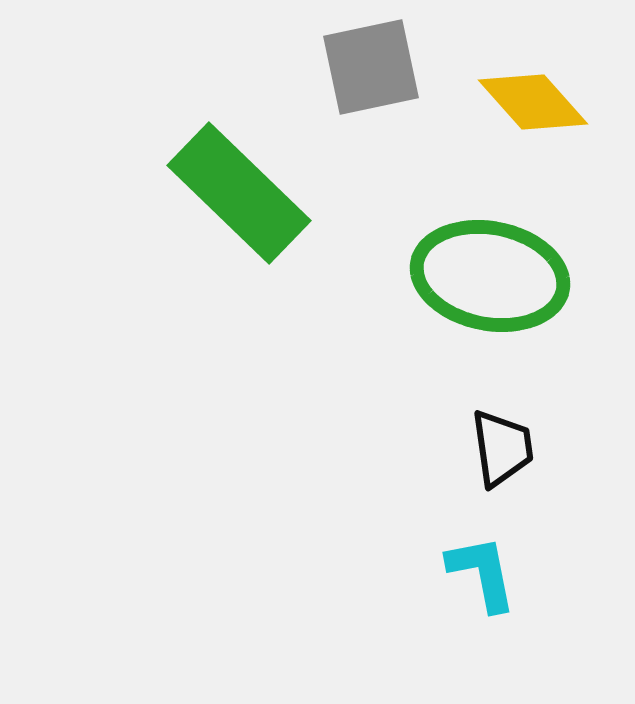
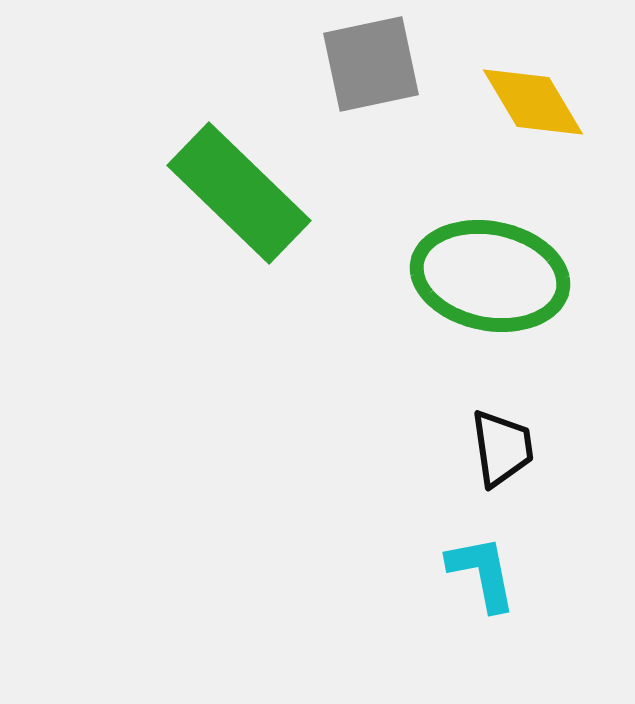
gray square: moved 3 px up
yellow diamond: rotated 11 degrees clockwise
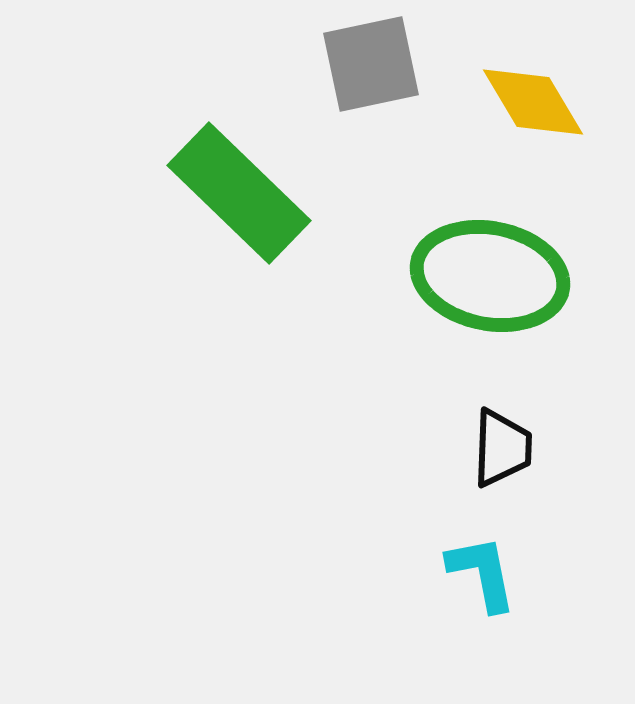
black trapezoid: rotated 10 degrees clockwise
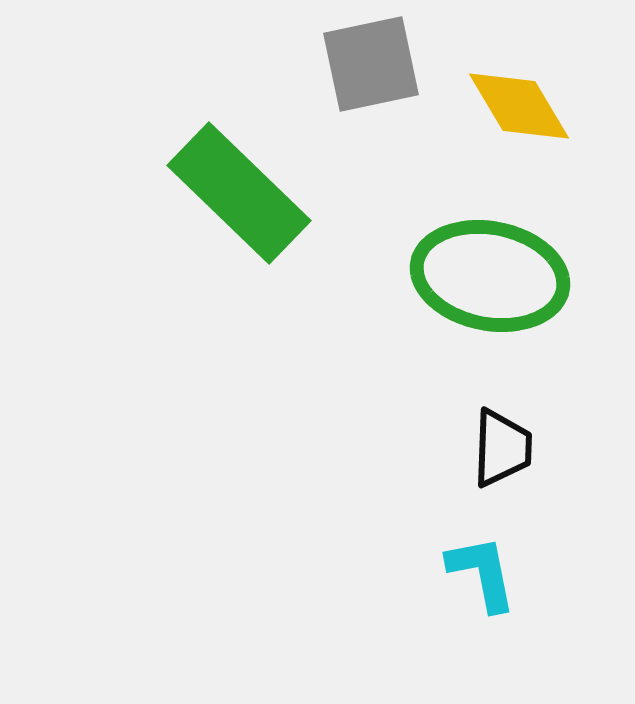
yellow diamond: moved 14 px left, 4 px down
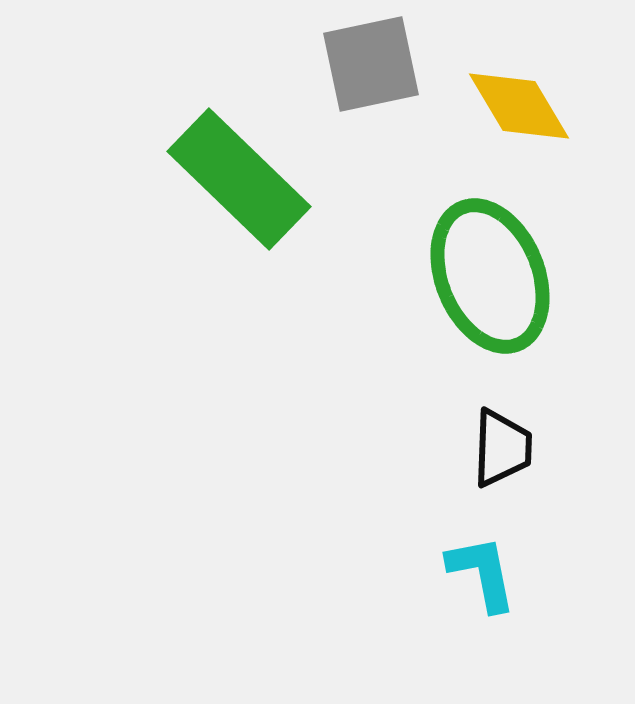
green rectangle: moved 14 px up
green ellipse: rotated 57 degrees clockwise
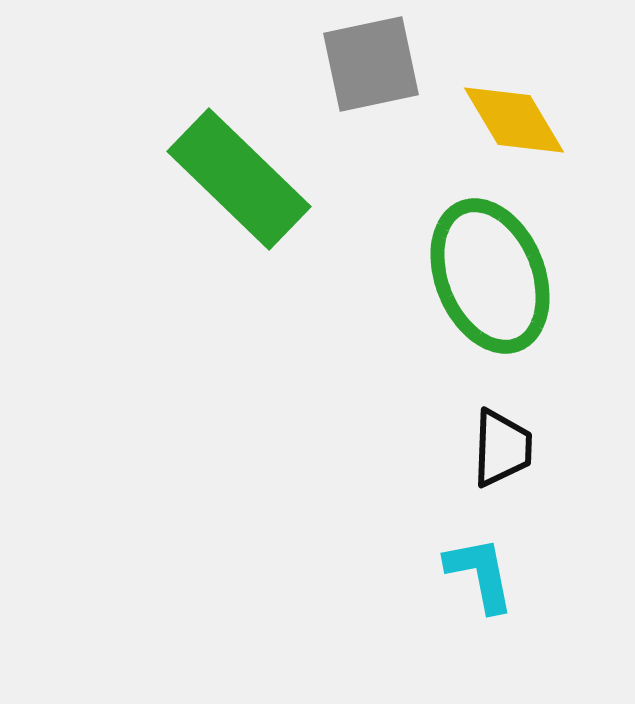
yellow diamond: moved 5 px left, 14 px down
cyan L-shape: moved 2 px left, 1 px down
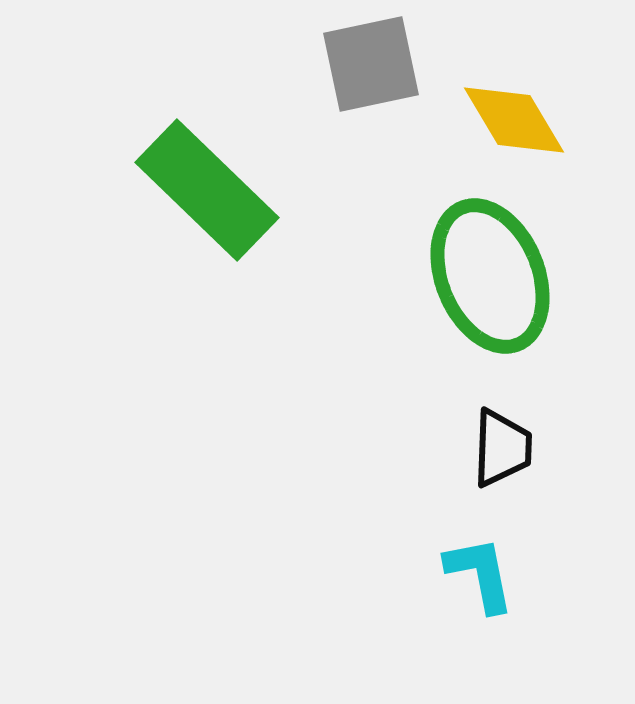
green rectangle: moved 32 px left, 11 px down
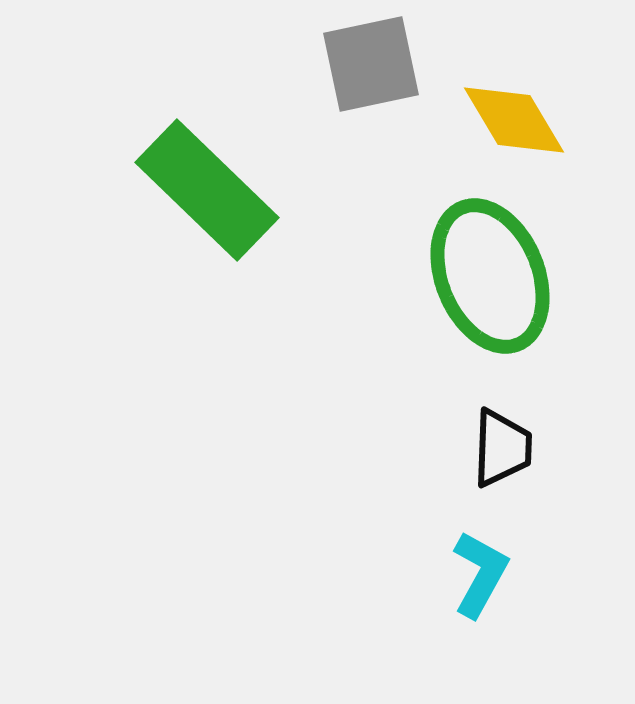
cyan L-shape: rotated 40 degrees clockwise
